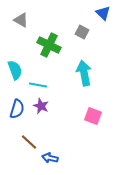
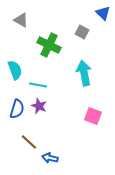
purple star: moved 2 px left
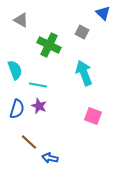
cyan arrow: rotated 10 degrees counterclockwise
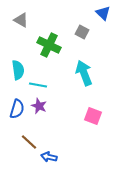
cyan semicircle: moved 3 px right; rotated 12 degrees clockwise
blue arrow: moved 1 px left, 1 px up
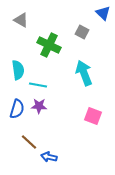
purple star: rotated 21 degrees counterclockwise
